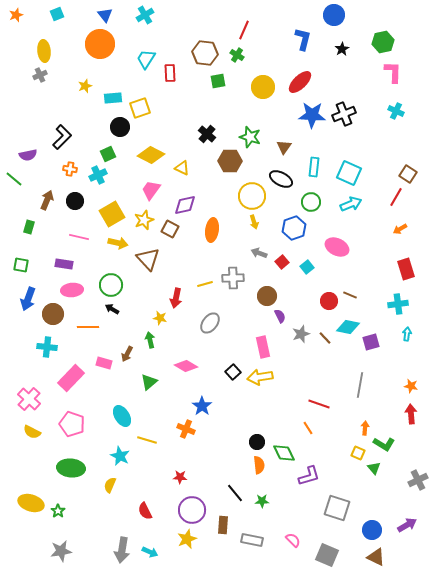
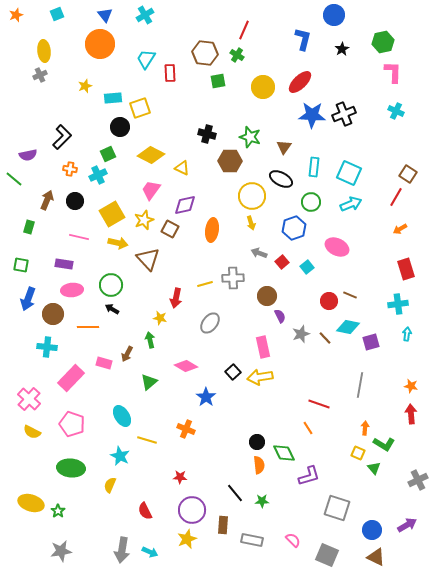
black cross at (207, 134): rotated 24 degrees counterclockwise
yellow arrow at (254, 222): moved 3 px left, 1 px down
blue star at (202, 406): moved 4 px right, 9 px up
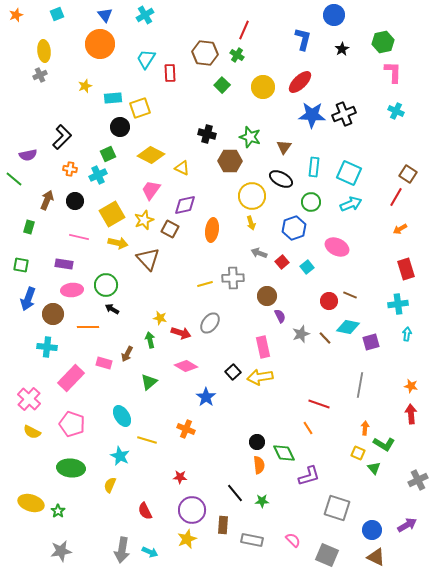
green square at (218, 81): moved 4 px right, 4 px down; rotated 35 degrees counterclockwise
green circle at (111, 285): moved 5 px left
red arrow at (176, 298): moved 5 px right, 35 px down; rotated 84 degrees counterclockwise
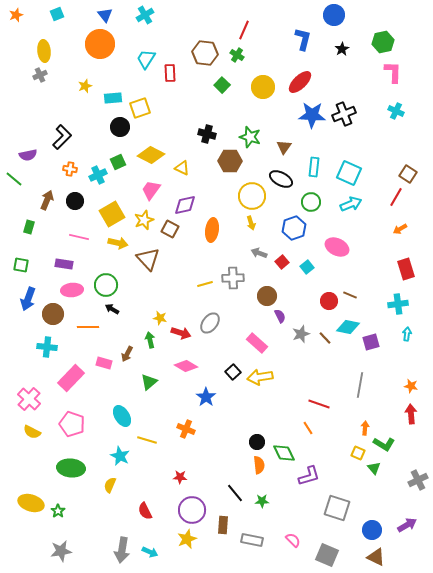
green square at (108, 154): moved 10 px right, 8 px down
pink rectangle at (263, 347): moved 6 px left, 4 px up; rotated 35 degrees counterclockwise
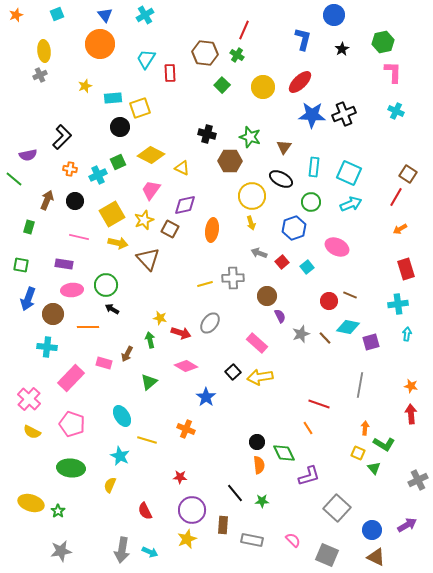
gray square at (337, 508): rotated 24 degrees clockwise
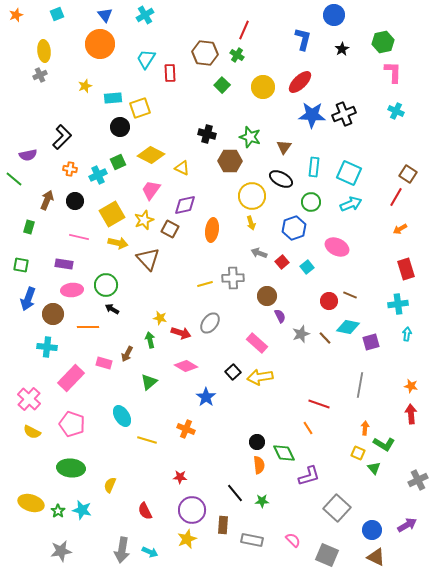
cyan star at (120, 456): moved 38 px left, 54 px down; rotated 12 degrees counterclockwise
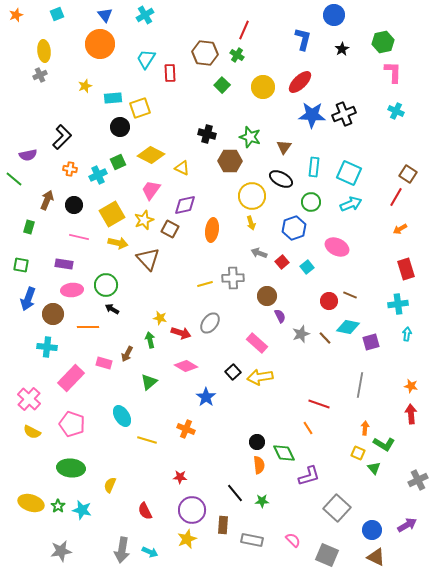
black circle at (75, 201): moved 1 px left, 4 px down
green star at (58, 511): moved 5 px up
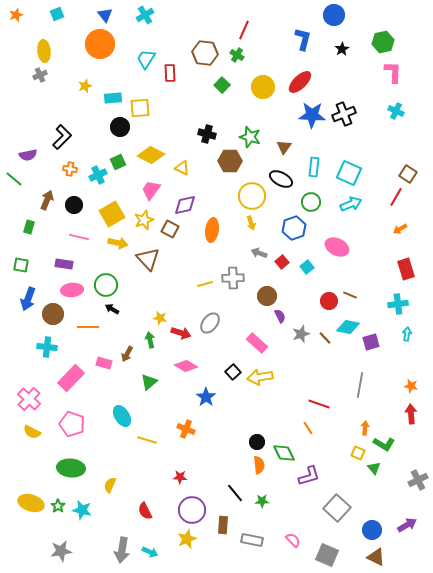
yellow square at (140, 108): rotated 15 degrees clockwise
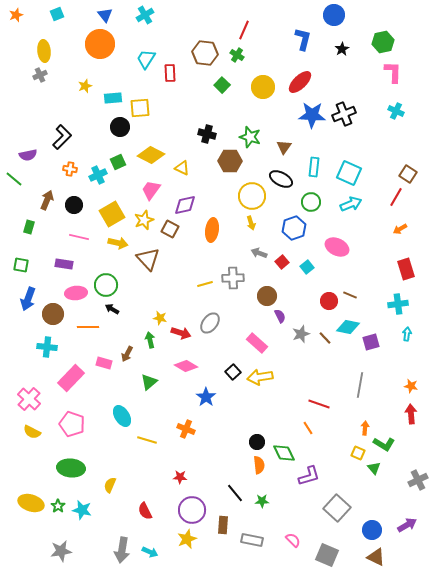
pink ellipse at (72, 290): moved 4 px right, 3 px down
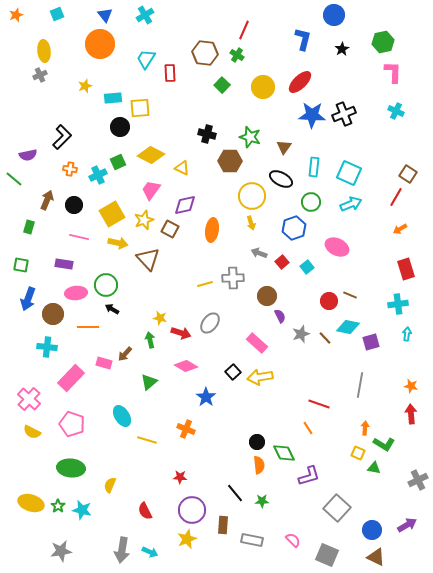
brown arrow at (127, 354): moved 2 px left; rotated 14 degrees clockwise
green triangle at (374, 468): rotated 40 degrees counterclockwise
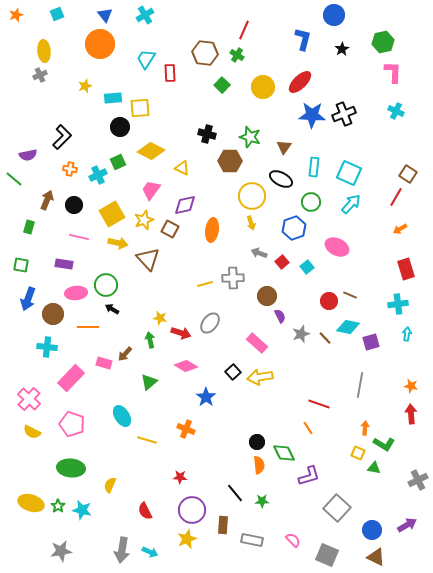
yellow diamond at (151, 155): moved 4 px up
cyan arrow at (351, 204): rotated 25 degrees counterclockwise
